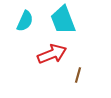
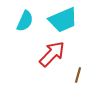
cyan trapezoid: rotated 92 degrees counterclockwise
red arrow: rotated 24 degrees counterclockwise
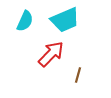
cyan trapezoid: moved 2 px right
red arrow: moved 1 px left
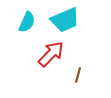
cyan semicircle: moved 2 px right, 1 px down
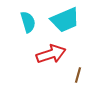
cyan semicircle: moved 1 px right; rotated 40 degrees counterclockwise
red arrow: rotated 28 degrees clockwise
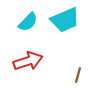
cyan semicircle: rotated 60 degrees clockwise
red arrow: moved 23 px left, 7 px down
